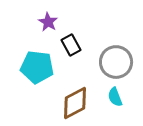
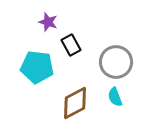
purple star: rotated 12 degrees counterclockwise
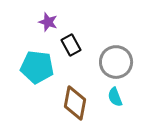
brown diamond: rotated 52 degrees counterclockwise
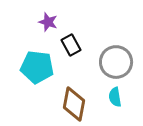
cyan semicircle: rotated 12 degrees clockwise
brown diamond: moved 1 px left, 1 px down
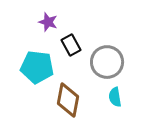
gray circle: moved 9 px left
brown diamond: moved 6 px left, 4 px up
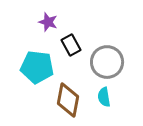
cyan semicircle: moved 11 px left
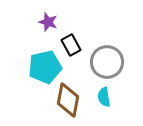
cyan pentagon: moved 8 px right; rotated 20 degrees counterclockwise
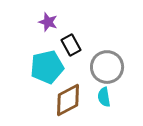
gray circle: moved 5 px down
cyan pentagon: moved 2 px right
brown diamond: rotated 52 degrees clockwise
